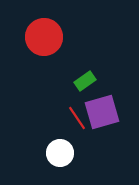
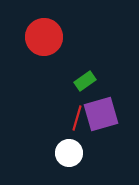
purple square: moved 1 px left, 2 px down
red line: rotated 50 degrees clockwise
white circle: moved 9 px right
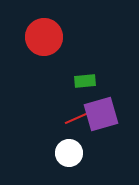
green rectangle: rotated 30 degrees clockwise
red line: rotated 50 degrees clockwise
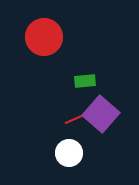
purple square: rotated 33 degrees counterclockwise
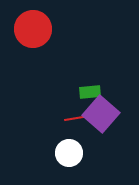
red circle: moved 11 px left, 8 px up
green rectangle: moved 5 px right, 11 px down
red line: rotated 15 degrees clockwise
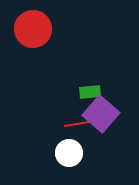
red line: moved 6 px down
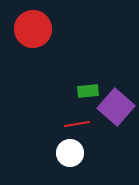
green rectangle: moved 2 px left, 1 px up
purple square: moved 15 px right, 7 px up
white circle: moved 1 px right
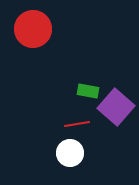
green rectangle: rotated 15 degrees clockwise
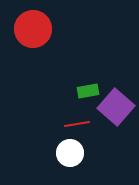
green rectangle: rotated 20 degrees counterclockwise
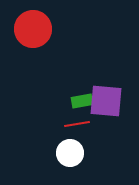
green rectangle: moved 6 px left, 10 px down
purple square: moved 10 px left, 6 px up; rotated 36 degrees counterclockwise
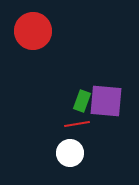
red circle: moved 2 px down
green rectangle: rotated 60 degrees counterclockwise
